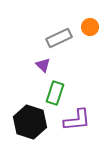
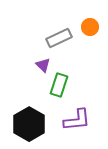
green rectangle: moved 4 px right, 8 px up
black hexagon: moved 1 px left, 2 px down; rotated 12 degrees clockwise
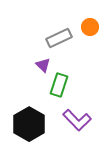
purple L-shape: rotated 52 degrees clockwise
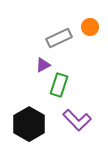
purple triangle: rotated 49 degrees clockwise
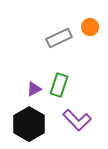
purple triangle: moved 9 px left, 24 px down
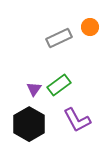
green rectangle: rotated 35 degrees clockwise
purple triangle: rotated 28 degrees counterclockwise
purple L-shape: rotated 16 degrees clockwise
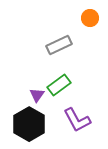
orange circle: moved 9 px up
gray rectangle: moved 7 px down
purple triangle: moved 3 px right, 6 px down
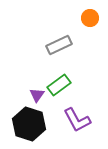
black hexagon: rotated 12 degrees counterclockwise
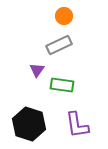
orange circle: moved 26 px left, 2 px up
green rectangle: moved 3 px right; rotated 45 degrees clockwise
purple triangle: moved 25 px up
purple L-shape: moved 5 px down; rotated 20 degrees clockwise
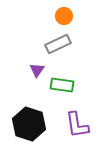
gray rectangle: moved 1 px left, 1 px up
